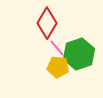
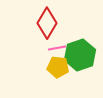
pink line: rotated 60 degrees counterclockwise
green hexagon: moved 1 px right, 1 px down
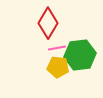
red diamond: moved 1 px right
green hexagon: rotated 12 degrees clockwise
